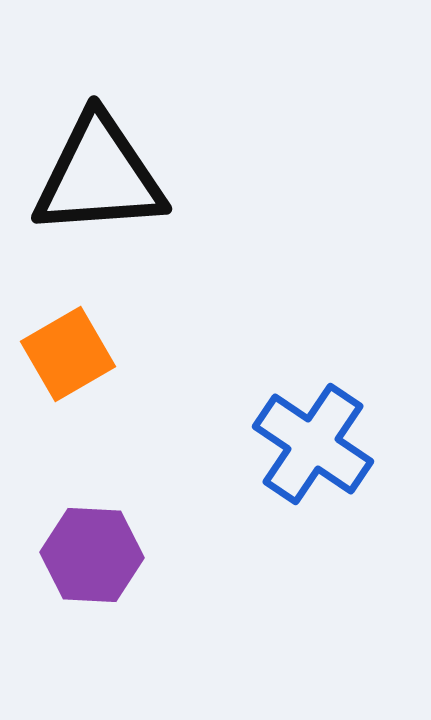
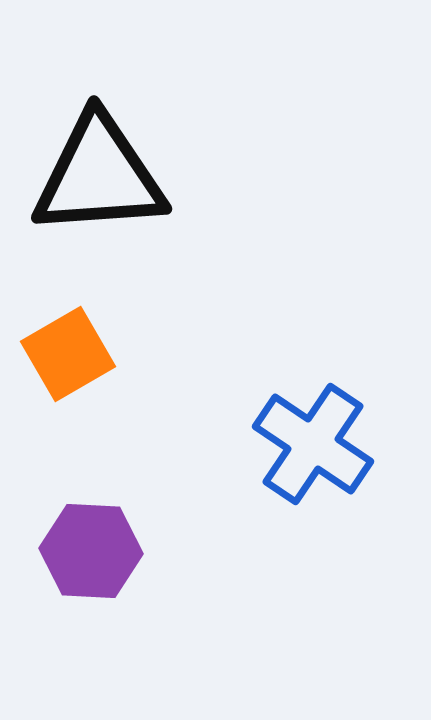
purple hexagon: moved 1 px left, 4 px up
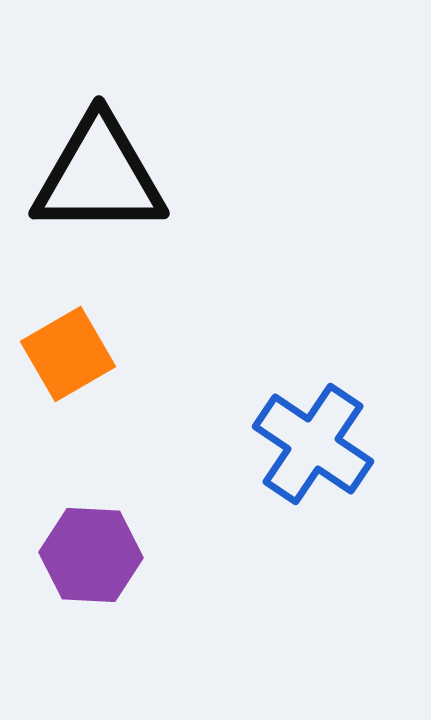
black triangle: rotated 4 degrees clockwise
purple hexagon: moved 4 px down
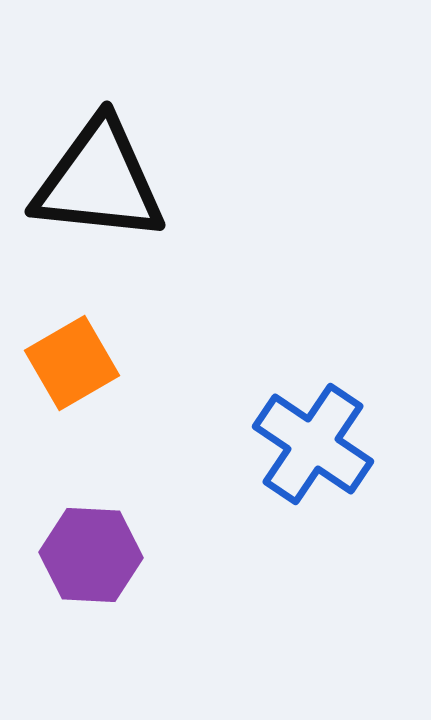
black triangle: moved 5 px down; rotated 6 degrees clockwise
orange square: moved 4 px right, 9 px down
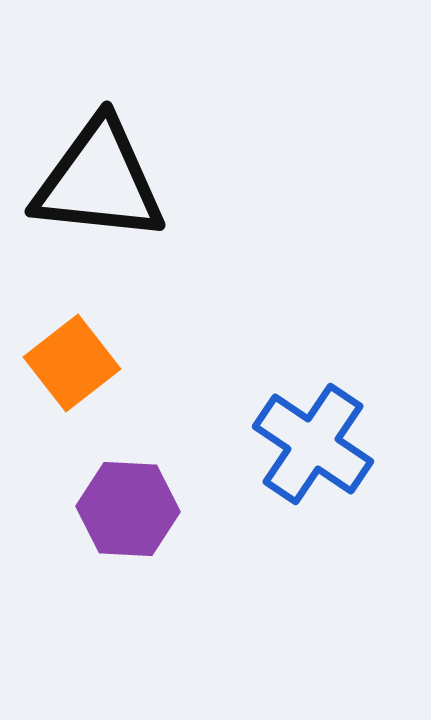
orange square: rotated 8 degrees counterclockwise
purple hexagon: moved 37 px right, 46 px up
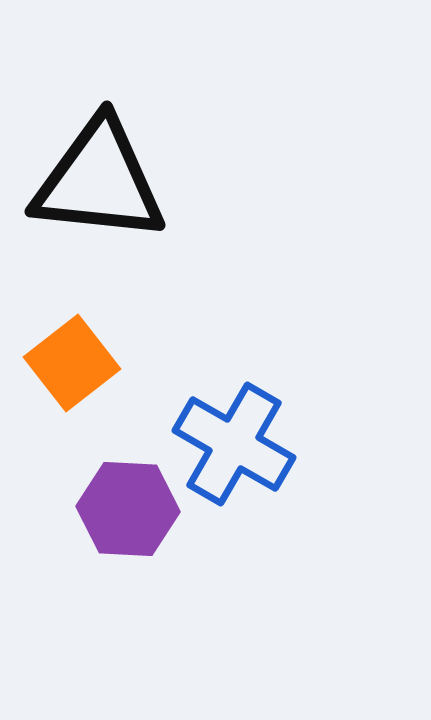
blue cross: moved 79 px left; rotated 4 degrees counterclockwise
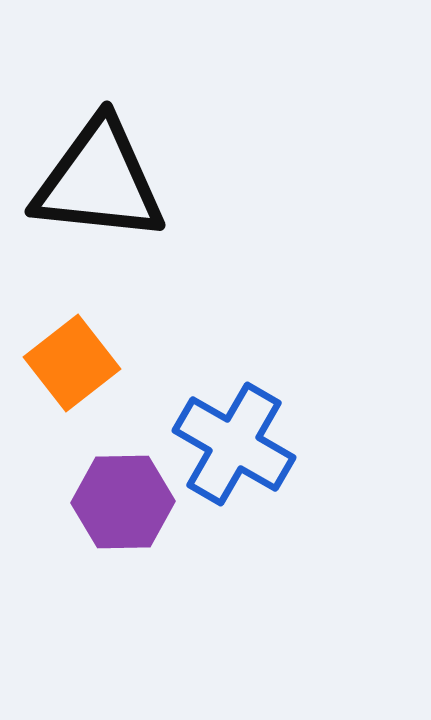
purple hexagon: moved 5 px left, 7 px up; rotated 4 degrees counterclockwise
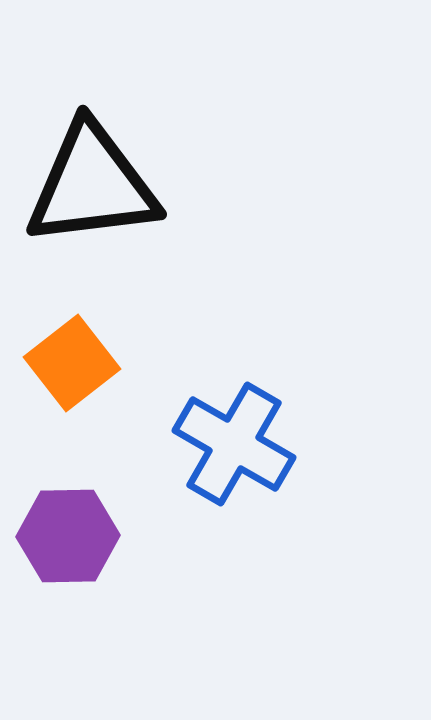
black triangle: moved 7 px left, 4 px down; rotated 13 degrees counterclockwise
purple hexagon: moved 55 px left, 34 px down
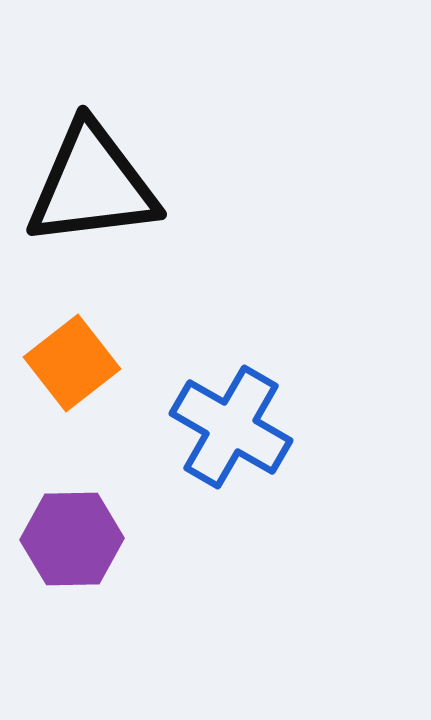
blue cross: moved 3 px left, 17 px up
purple hexagon: moved 4 px right, 3 px down
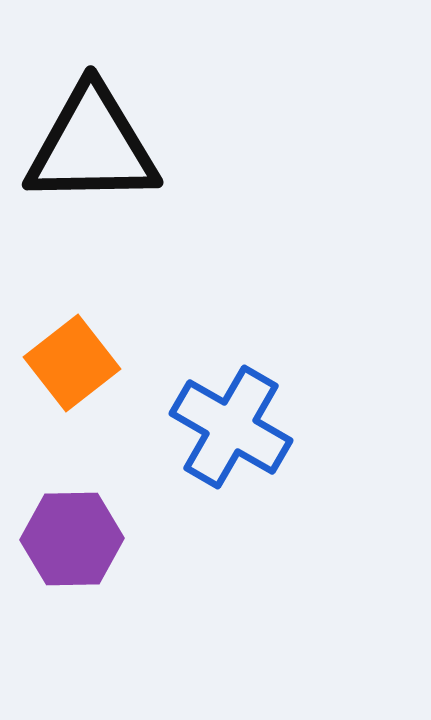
black triangle: moved 39 px up; rotated 6 degrees clockwise
